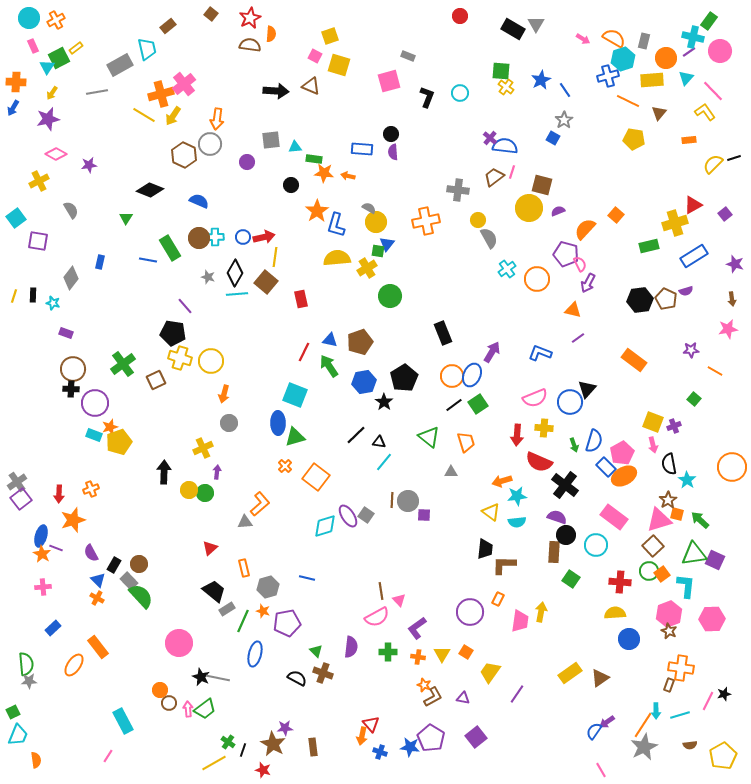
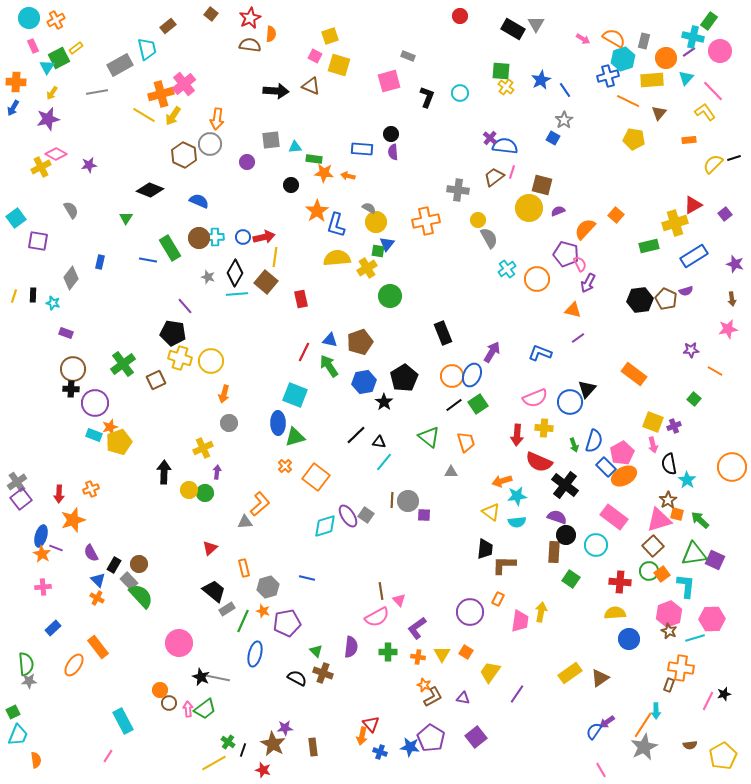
yellow cross at (39, 181): moved 2 px right, 14 px up
orange rectangle at (634, 360): moved 14 px down
cyan line at (680, 715): moved 15 px right, 77 px up
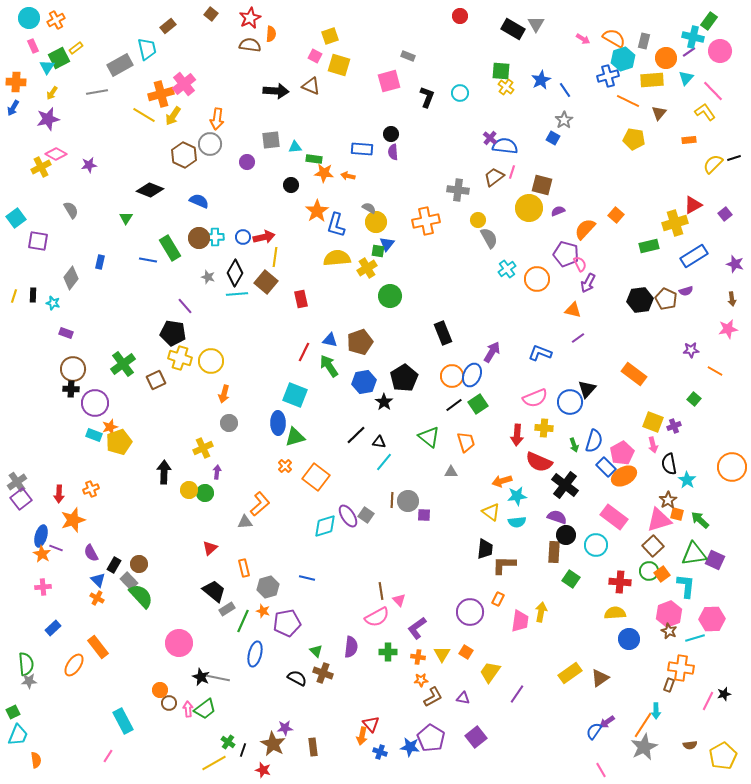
orange star at (424, 685): moved 3 px left, 5 px up; rotated 24 degrees counterclockwise
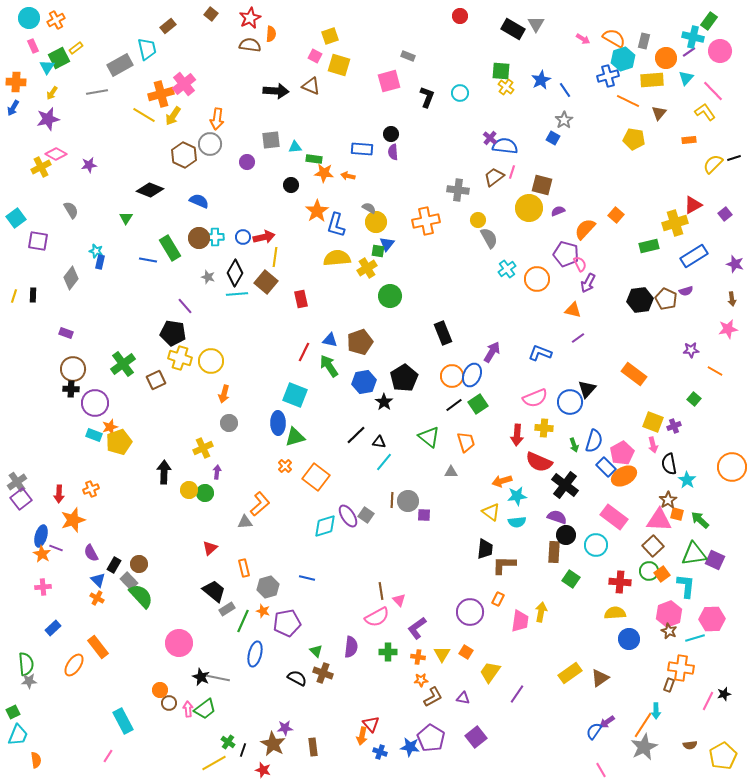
cyan star at (53, 303): moved 43 px right, 52 px up
pink triangle at (659, 520): rotated 20 degrees clockwise
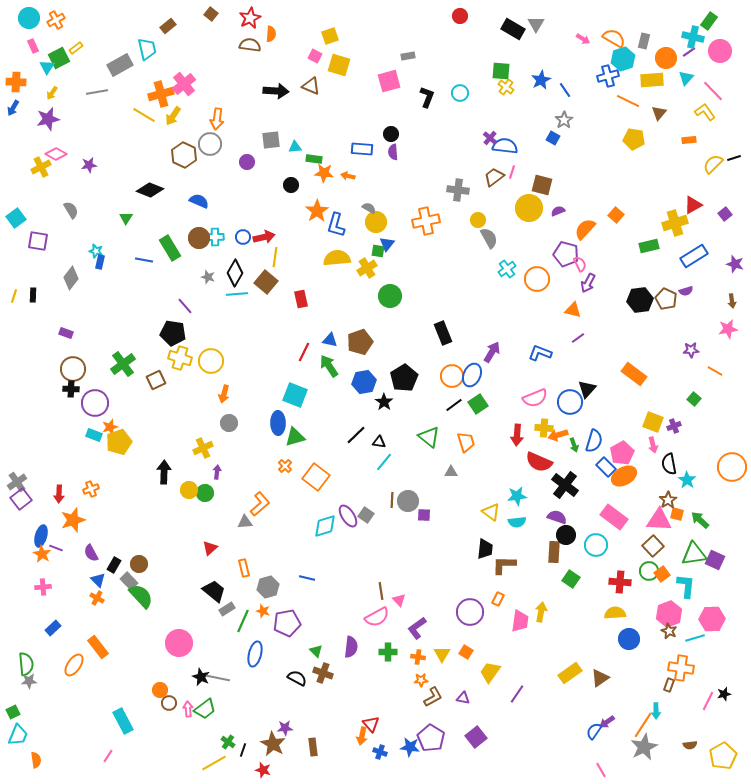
gray rectangle at (408, 56): rotated 32 degrees counterclockwise
blue line at (148, 260): moved 4 px left
brown arrow at (732, 299): moved 2 px down
orange arrow at (502, 481): moved 56 px right, 46 px up
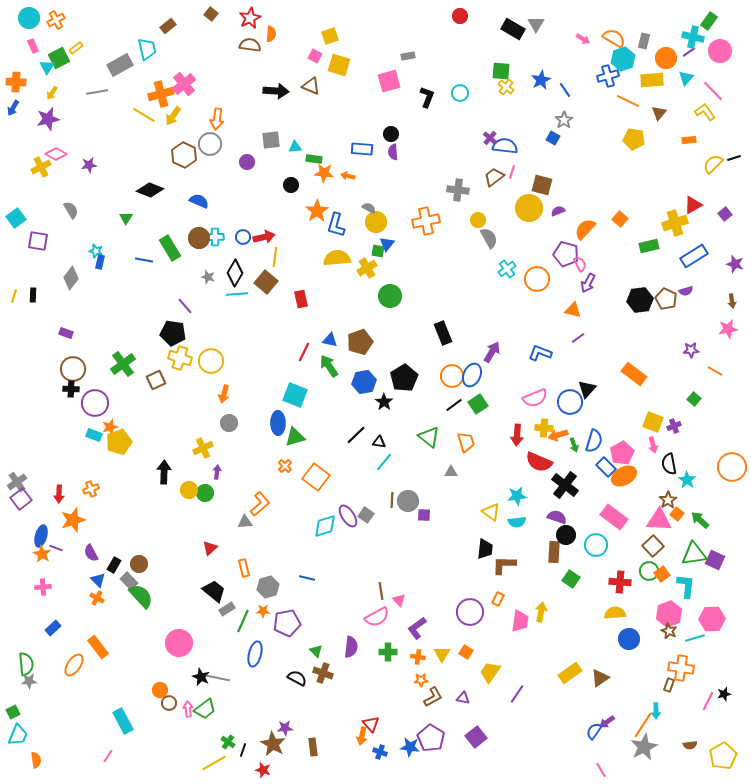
orange square at (616, 215): moved 4 px right, 4 px down
orange square at (677, 514): rotated 24 degrees clockwise
orange star at (263, 611): rotated 16 degrees counterclockwise
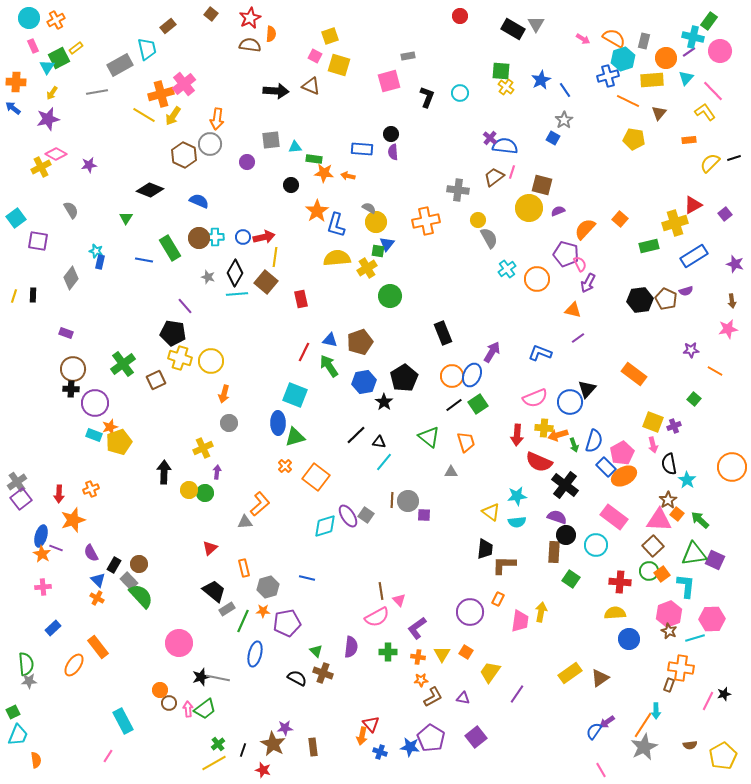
blue arrow at (13, 108): rotated 98 degrees clockwise
yellow semicircle at (713, 164): moved 3 px left, 1 px up
black star at (201, 677): rotated 30 degrees clockwise
green cross at (228, 742): moved 10 px left, 2 px down; rotated 16 degrees clockwise
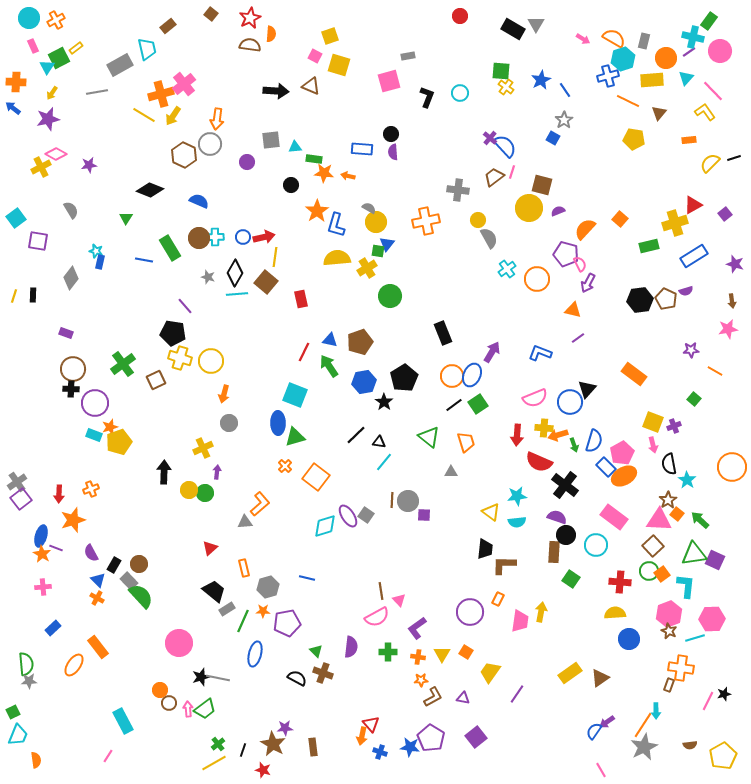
blue semicircle at (505, 146): rotated 40 degrees clockwise
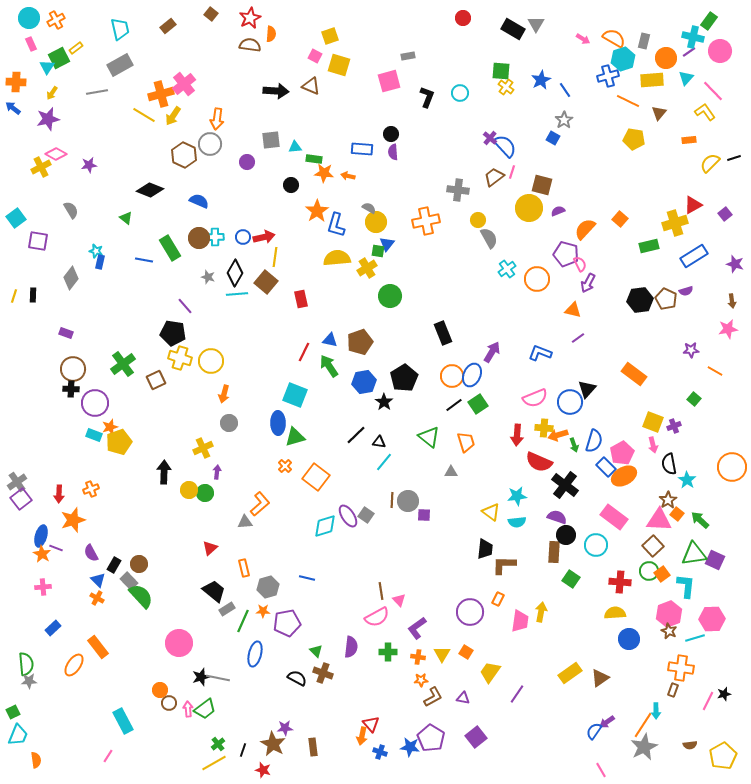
red circle at (460, 16): moved 3 px right, 2 px down
pink rectangle at (33, 46): moved 2 px left, 2 px up
cyan trapezoid at (147, 49): moved 27 px left, 20 px up
green triangle at (126, 218): rotated 24 degrees counterclockwise
brown rectangle at (669, 685): moved 4 px right, 5 px down
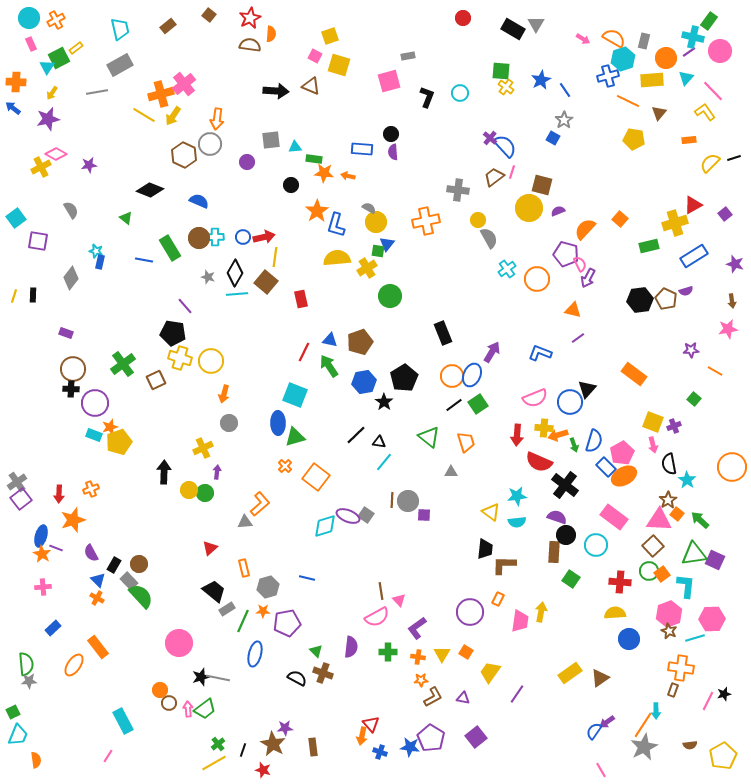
brown square at (211, 14): moved 2 px left, 1 px down
purple arrow at (588, 283): moved 5 px up
purple ellipse at (348, 516): rotated 35 degrees counterclockwise
